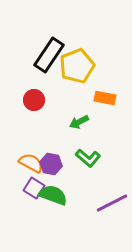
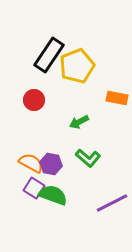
orange rectangle: moved 12 px right
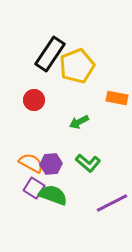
black rectangle: moved 1 px right, 1 px up
green L-shape: moved 5 px down
purple hexagon: rotated 15 degrees counterclockwise
